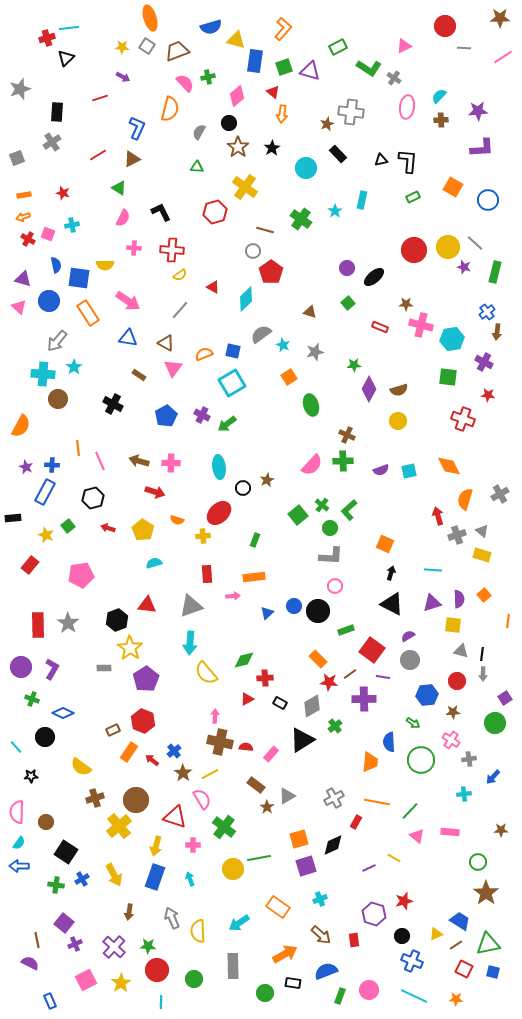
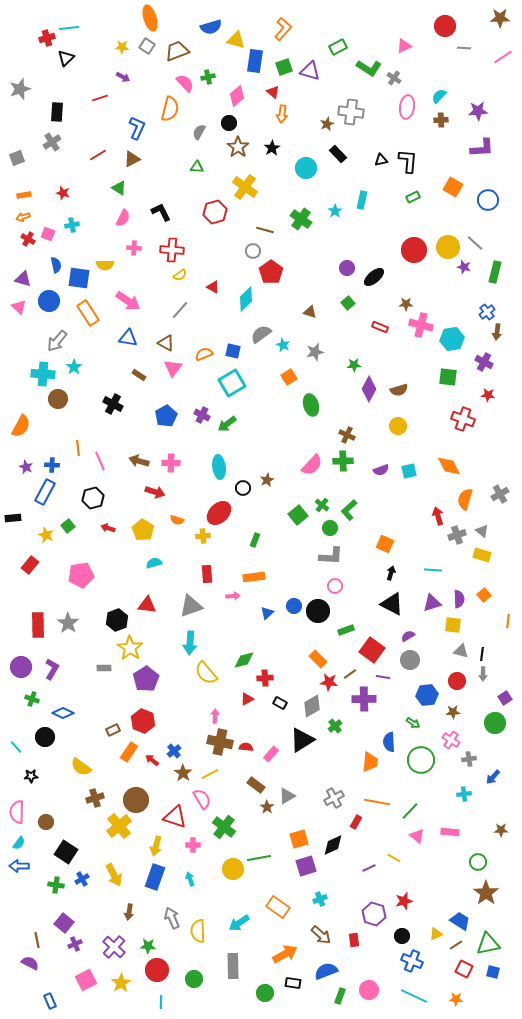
yellow circle at (398, 421): moved 5 px down
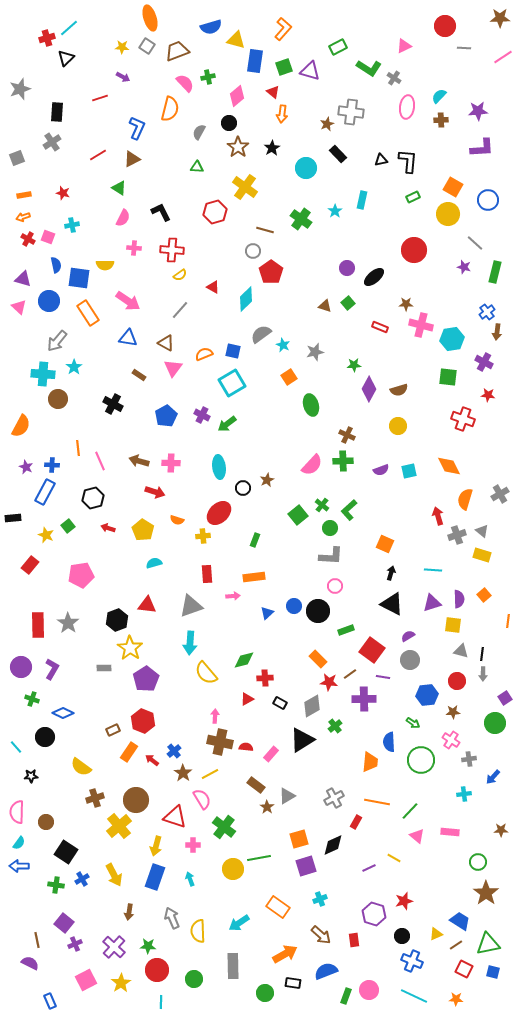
cyan line at (69, 28): rotated 36 degrees counterclockwise
pink square at (48, 234): moved 3 px down
yellow circle at (448, 247): moved 33 px up
brown triangle at (310, 312): moved 15 px right, 6 px up
green rectangle at (340, 996): moved 6 px right
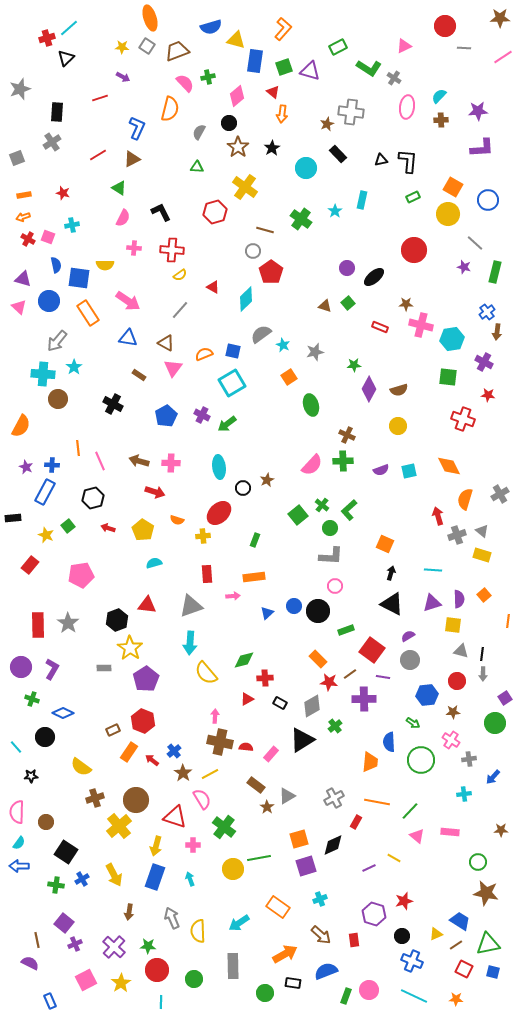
brown star at (486, 893): rotated 25 degrees counterclockwise
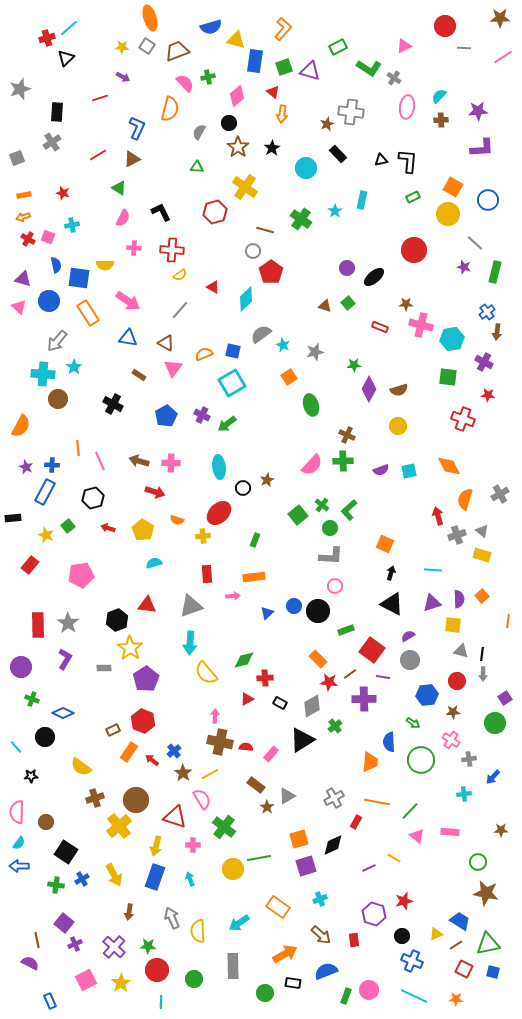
orange square at (484, 595): moved 2 px left, 1 px down
purple L-shape at (52, 669): moved 13 px right, 10 px up
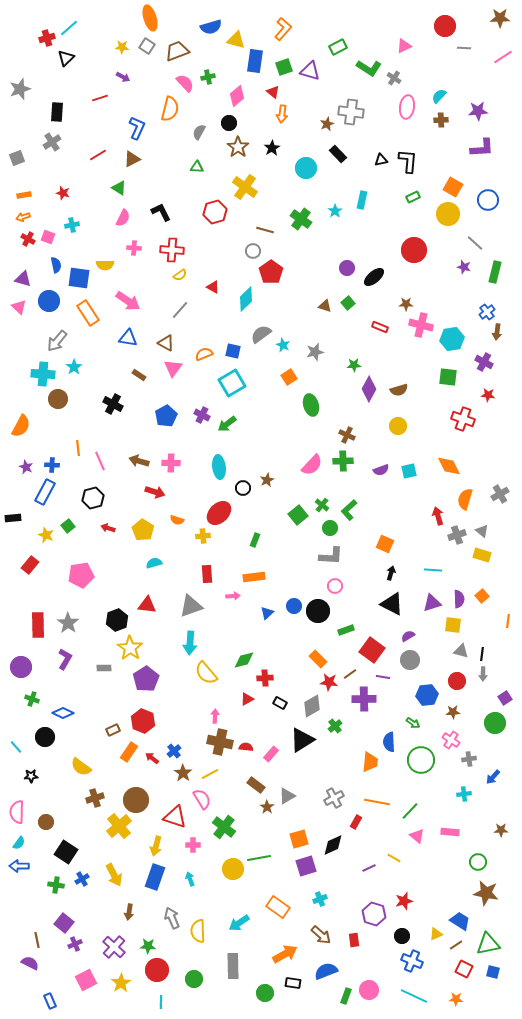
red arrow at (152, 760): moved 2 px up
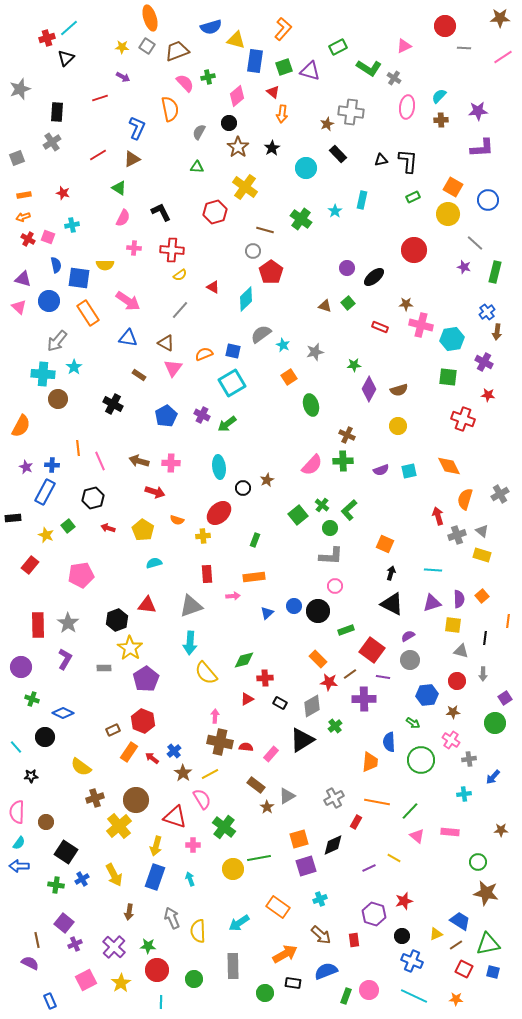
orange semicircle at (170, 109): rotated 25 degrees counterclockwise
black line at (482, 654): moved 3 px right, 16 px up
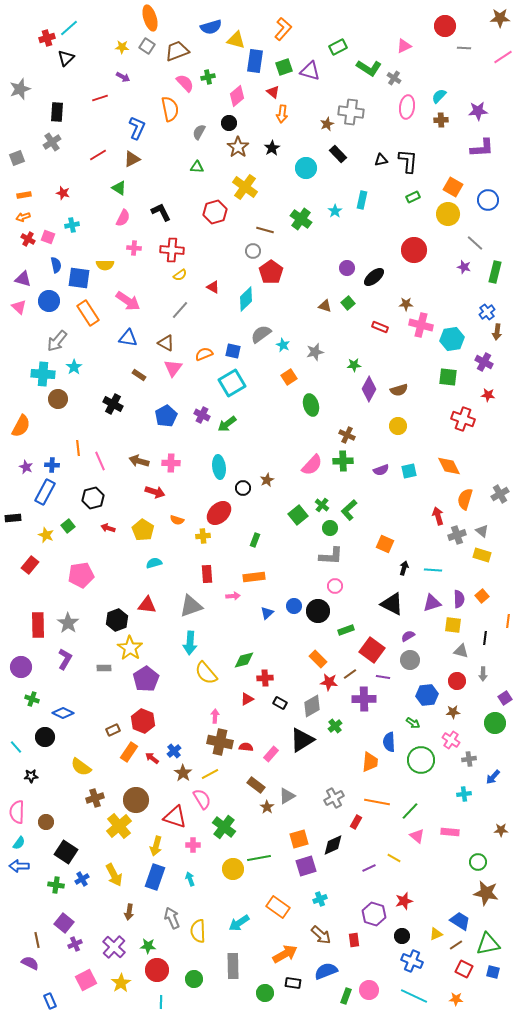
black arrow at (391, 573): moved 13 px right, 5 px up
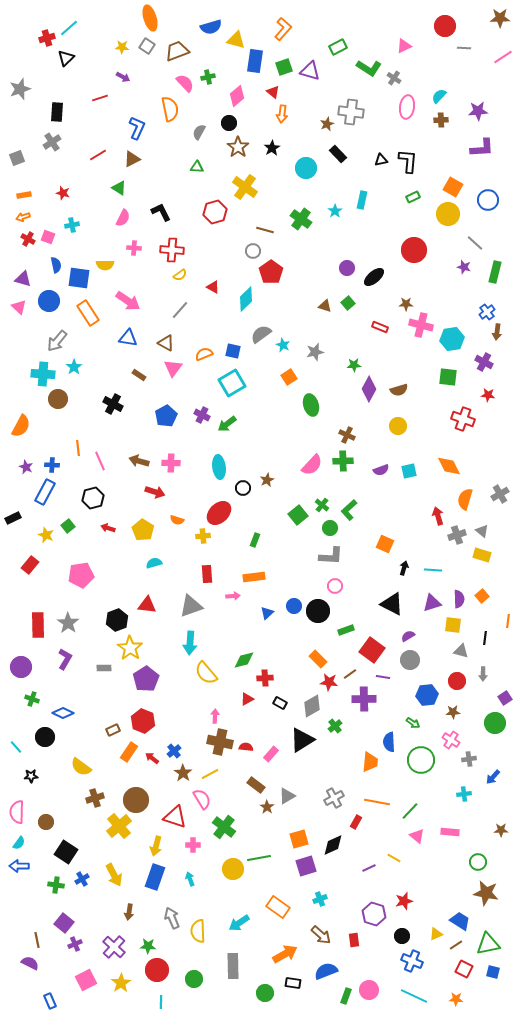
black rectangle at (13, 518): rotated 21 degrees counterclockwise
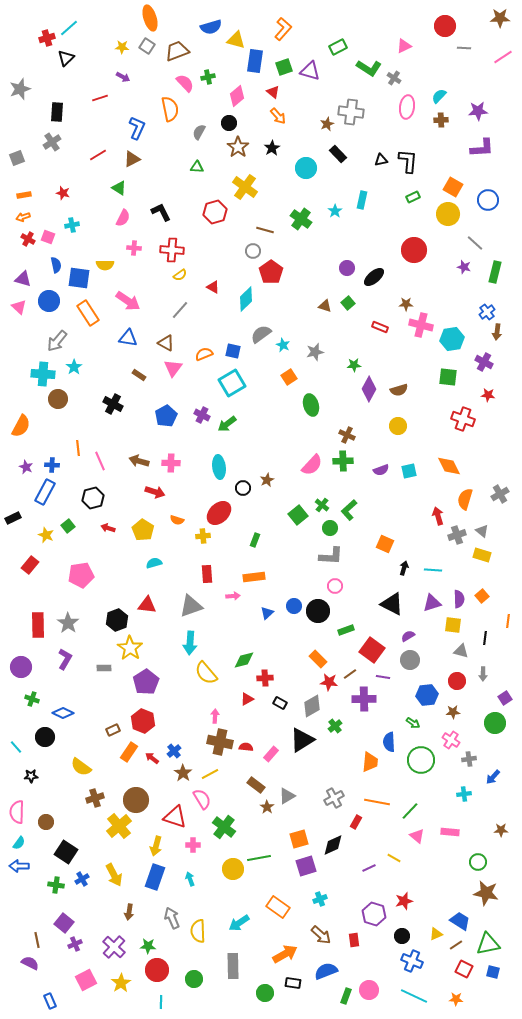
orange arrow at (282, 114): moved 4 px left, 2 px down; rotated 48 degrees counterclockwise
purple pentagon at (146, 679): moved 3 px down
